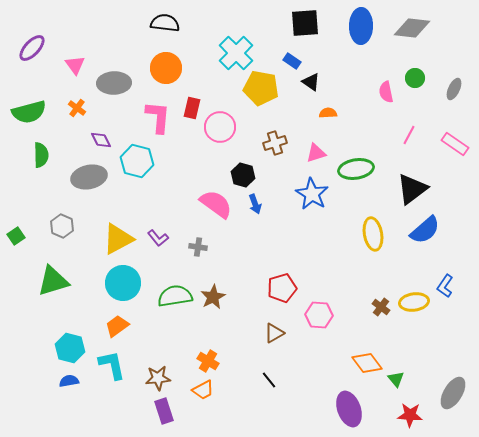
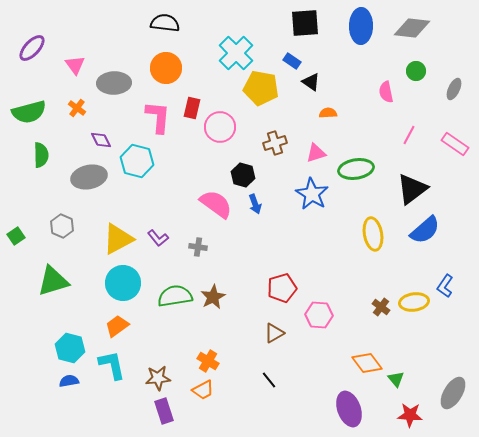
green circle at (415, 78): moved 1 px right, 7 px up
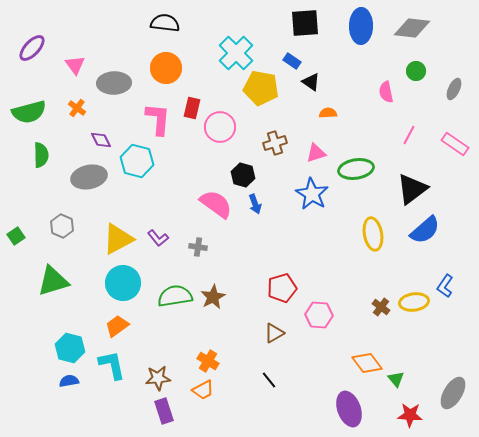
pink L-shape at (158, 117): moved 2 px down
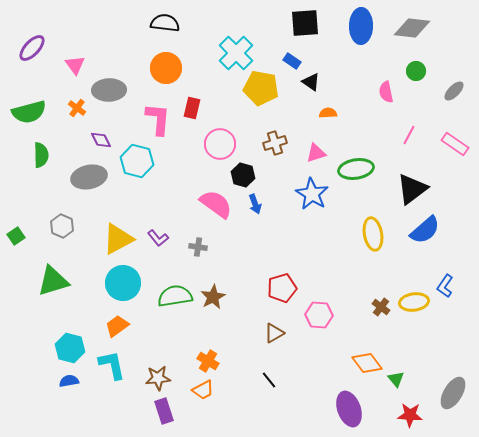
gray ellipse at (114, 83): moved 5 px left, 7 px down
gray ellipse at (454, 89): moved 2 px down; rotated 20 degrees clockwise
pink circle at (220, 127): moved 17 px down
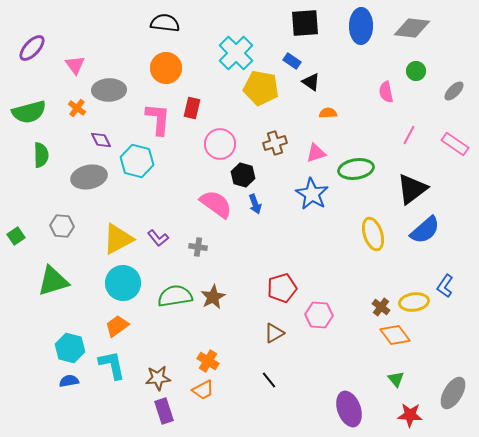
gray hexagon at (62, 226): rotated 20 degrees counterclockwise
yellow ellipse at (373, 234): rotated 8 degrees counterclockwise
orange diamond at (367, 363): moved 28 px right, 28 px up
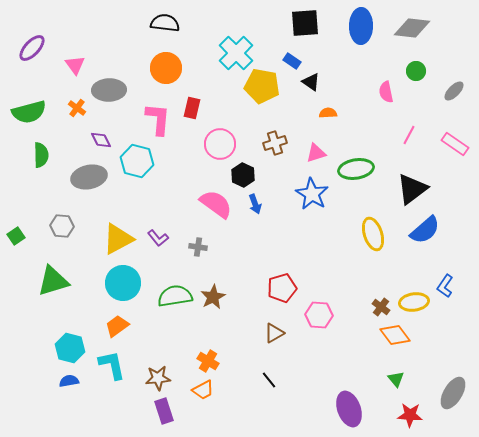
yellow pentagon at (261, 88): moved 1 px right, 2 px up
black hexagon at (243, 175): rotated 10 degrees clockwise
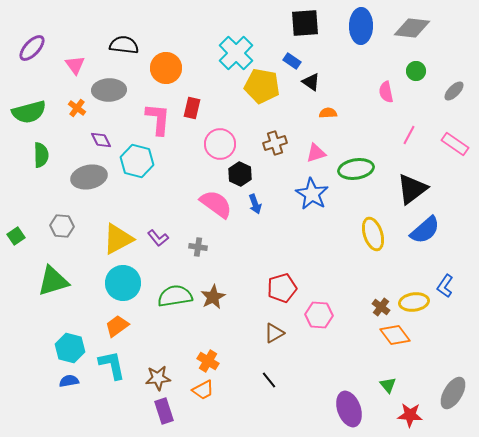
black semicircle at (165, 23): moved 41 px left, 22 px down
black hexagon at (243, 175): moved 3 px left, 1 px up
green triangle at (396, 379): moved 8 px left, 6 px down
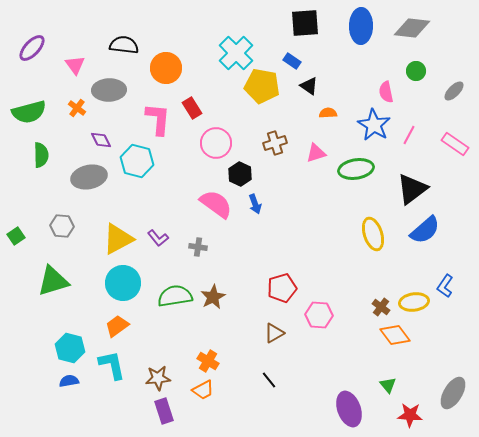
black triangle at (311, 82): moved 2 px left, 4 px down
red rectangle at (192, 108): rotated 45 degrees counterclockwise
pink circle at (220, 144): moved 4 px left, 1 px up
blue star at (312, 194): moved 62 px right, 69 px up
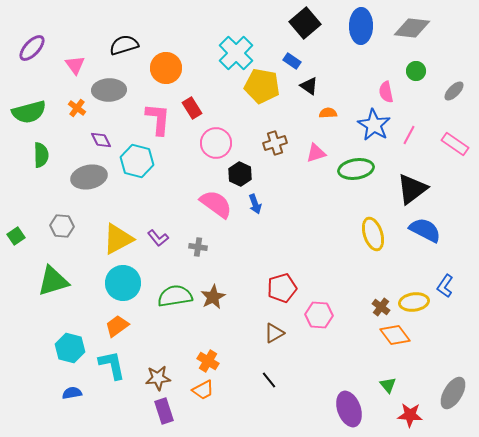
black square at (305, 23): rotated 36 degrees counterclockwise
black semicircle at (124, 45): rotated 24 degrees counterclockwise
blue semicircle at (425, 230): rotated 112 degrees counterclockwise
blue semicircle at (69, 381): moved 3 px right, 12 px down
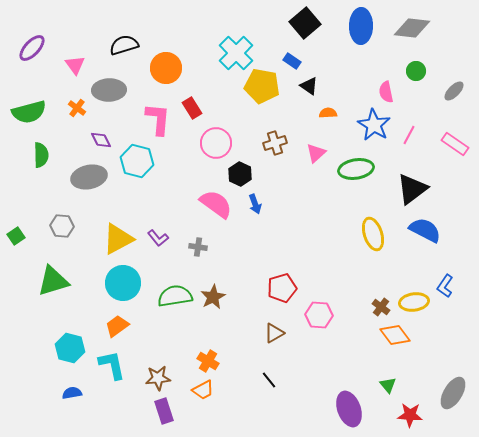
pink triangle at (316, 153): rotated 25 degrees counterclockwise
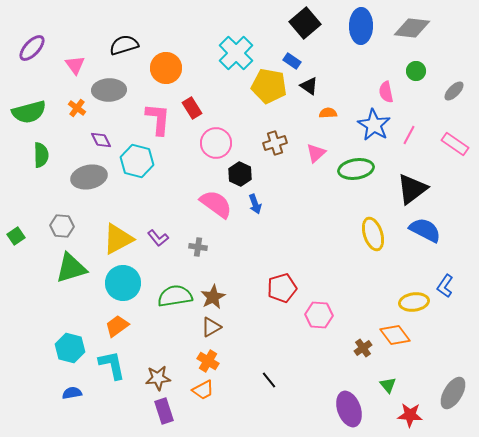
yellow pentagon at (262, 86): moved 7 px right
green triangle at (53, 281): moved 18 px right, 13 px up
brown cross at (381, 307): moved 18 px left, 41 px down; rotated 18 degrees clockwise
brown triangle at (274, 333): moved 63 px left, 6 px up
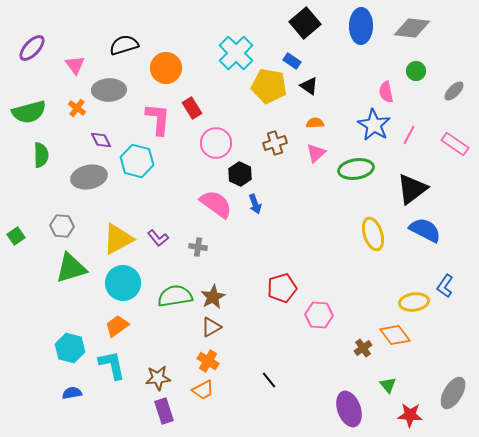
orange semicircle at (328, 113): moved 13 px left, 10 px down
